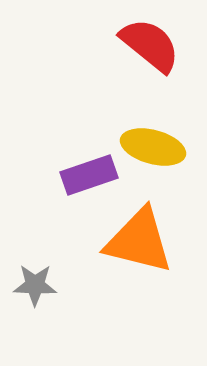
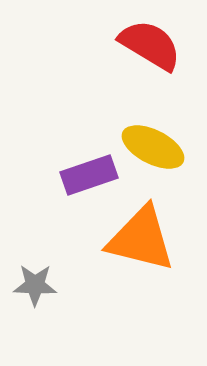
red semicircle: rotated 8 degrees counterclockwise
yellow ellipse: rotated 12 degrees clockwise
orange triangle: moved 2 px right, 2 px up
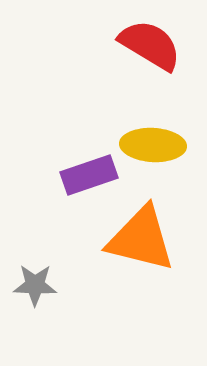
yellow ellipse: moved 2 px up; rotated 24 degrees counterclockwise
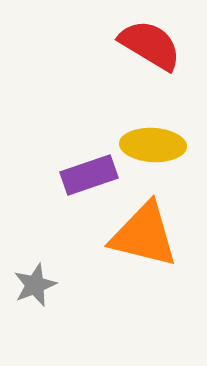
orange triangle: moved 3 px right, 4 px up
gray star: rotated 24 degrees counterclockwise
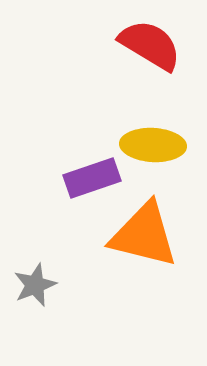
purple rectangle: moved 3 px right, 3 px down
